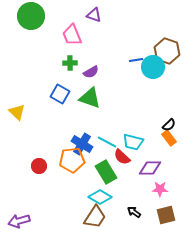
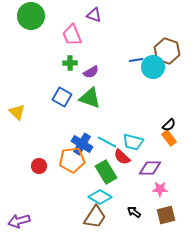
blue square: moved 2 px right, 3 px down
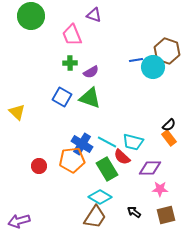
green rectangle: moved 1 px right, 3 px up
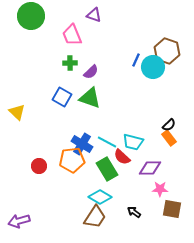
blue line: rotated 56 degrees counterclockwise
purple semicircle: rotated 14 degrees counterclockwise
brown square: moved 6 px right, 6 px up; rotated 24 degrees clockwise
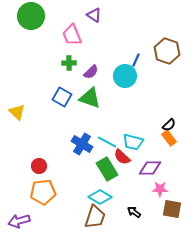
purple triangle: rotated 14 degrees clockwise
green cross: moved 1 px left
cyan circle: moved 28 px left, 9 px down
orange pentagon: moved 29 px left, 32 px down
brown trapezoid: rotated 15 degrees counterclockwise
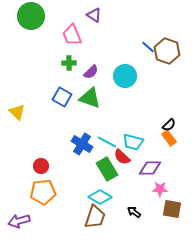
blue line: moved 12 px right, 13 px up; rotated 72 degrees counterclockwise
red circle: moved 2 px right
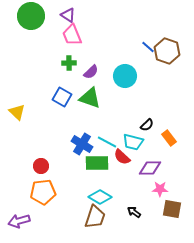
purple triangle: moved 26 px left
black semicircle: moved 22 px left
green rectangle: moved 10 px left, 6 px up; rotated 60 degrees counterclockwise
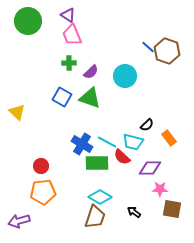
green circle: moved 3 px left, 5 px down
